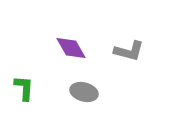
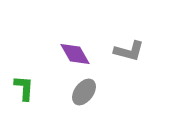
purple diamond: moved 4 px right, 6 px down
gray ellipse: rotated 68 degrees counterclockwise
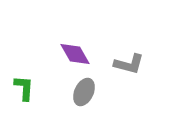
gray L-shape: moved 13 px down
gray ellipse: rotated 12 degrees counterclockwise
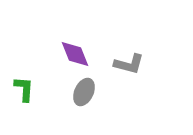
purple diamond: rotated 8 degrees clockwise
green L-shape: moved 1 px down
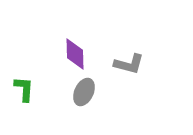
purple diamond: rotated 20 degrees clockwise
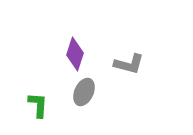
purple diamond: rotated 20 degrees clockwise
green L-shape: moved 14 px right, 16 px down
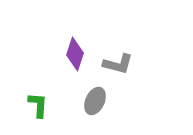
gray L-shape: moved 11 px left
gray ellipse: moved 11 px right, 9 px down
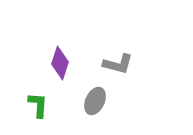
purple diamond: moved 15 px left, 9 px down
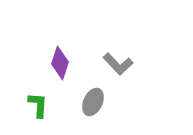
gray L-shape: rotated 32 degrees clockwise
gray ellipse: moved 2 px left, 1 px down
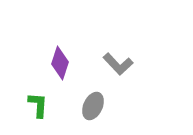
gray ellipse: moved 4 px down
